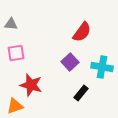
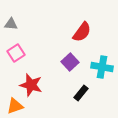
pink square: rotated 24 degrees counterclockwise
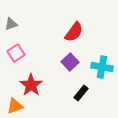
gray triangle: rotated 24 degrees counterclockwise
red semicircle: moved 8 px left
red star: rotated 20 degrees clockwise
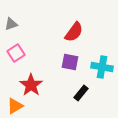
purple square: rotated 36 degrees counterclockwise
orange triangle: rotated 12 degrees counterclockwise
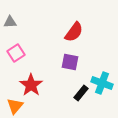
gray triangle: moved 1 px left, 2 px up; rotated 16 degrees clockwise
cyan cross: moved 16 px down; rotated 10 degrees clockwise
orange triangle: rotated 18 degrees counterclockwise
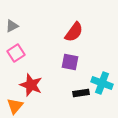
gray triangle: moved 2 px right, 4 px down; rotated 24 degrees counterclockwise
red star: rotated 15 degrees counterclockwise
black rectangle: rotated 42 degrees clockwise
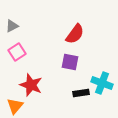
red semicircle: moved 1 px right, 2 px down
pink square: moved 1 px right, 1 px up
